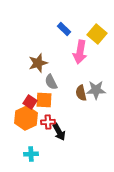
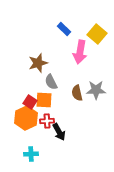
brown semicircle: moved 4 px left
red cross: moved 1 px left, 1 px up
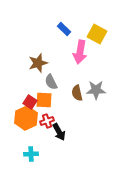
yellow square: rotated 12 degrees counterclockwise
red cross: rotated 16 degrees counterclockwise
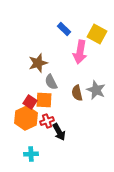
gray star: rotated 24 degrees clockwise
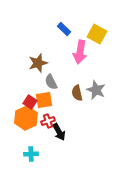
orange square: rotated 12 degrees counterclockwise
red cross: moved 1 px right
